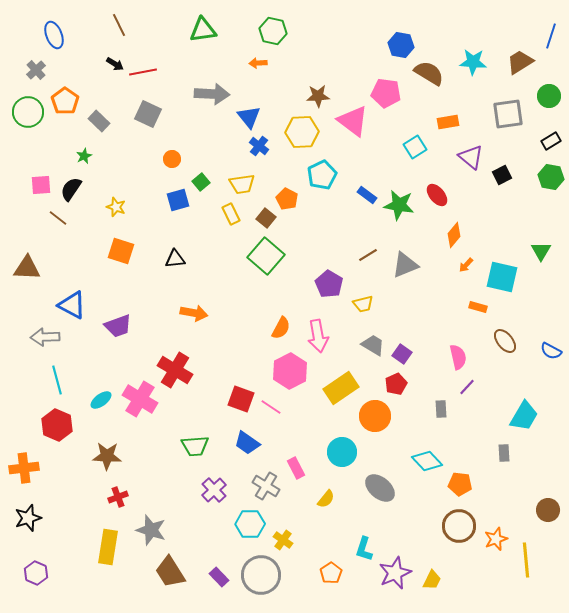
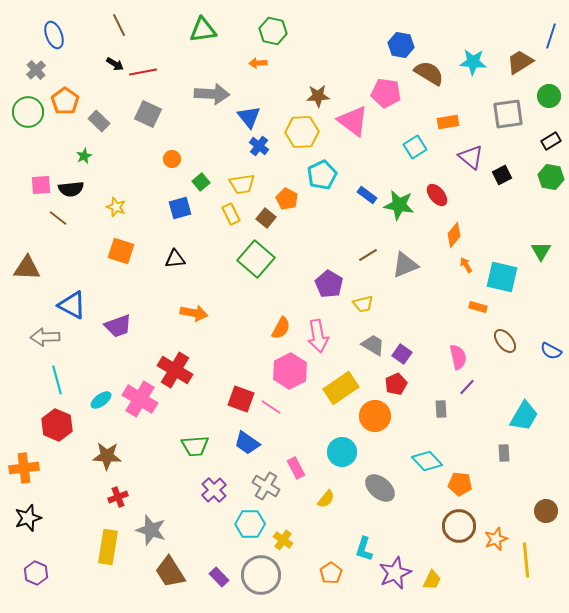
black semicircle at (71, 189): rotated 130 degrees counterclockwise
blue square at (178, 200): moved 2 px right, 8 px down
green square at (266, 256): moved 10 px left, 3 px down
orange arrow at (466, 265): rotated 105 degrees clockwise
brown circle at (548, 510): moved 2 px left, 1 px down
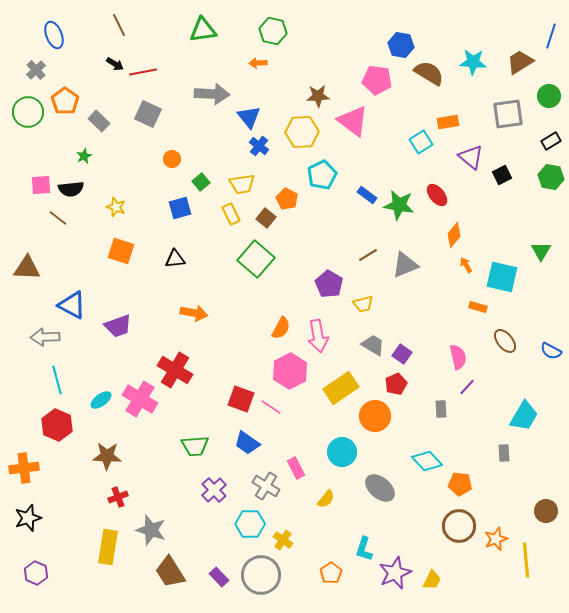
pink pentagon at (386, 93): moved 9 px left, 13 px up
cyan square at (415, 147): moved 6 px right, 5 px up
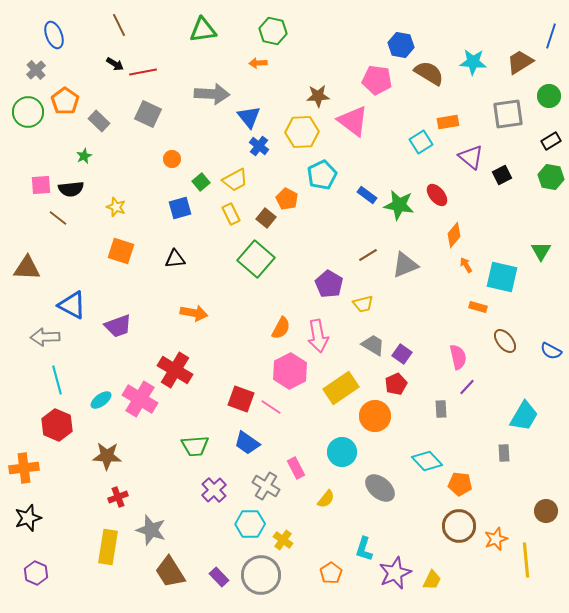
yellow trapezoid at (242, 184): moved 7 px left, 4 px up; rotated 20 degrees counterclockwise
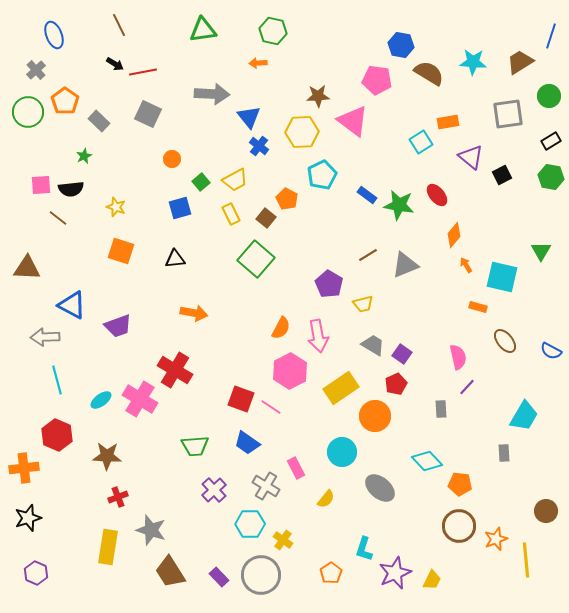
red hexagon at (57, 425): moved 10 px down
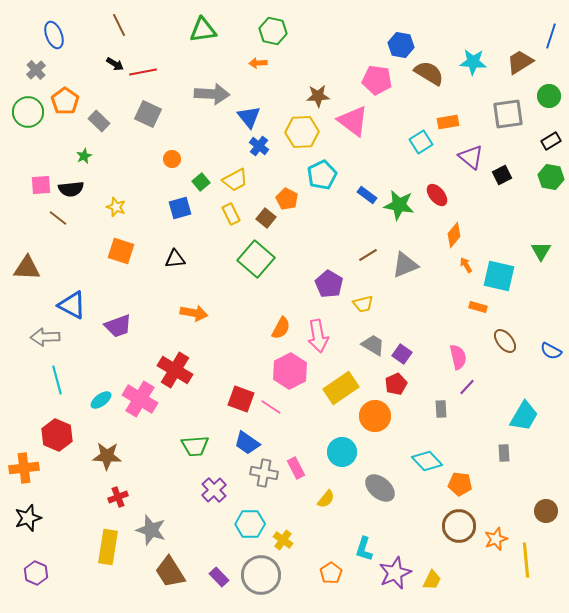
cyan square at (502, 277): moved 3 px left, 1 px up
gray cross at (266, 486): moved 2 px left, 13 px up; rotated 20 degrees counterclockwise
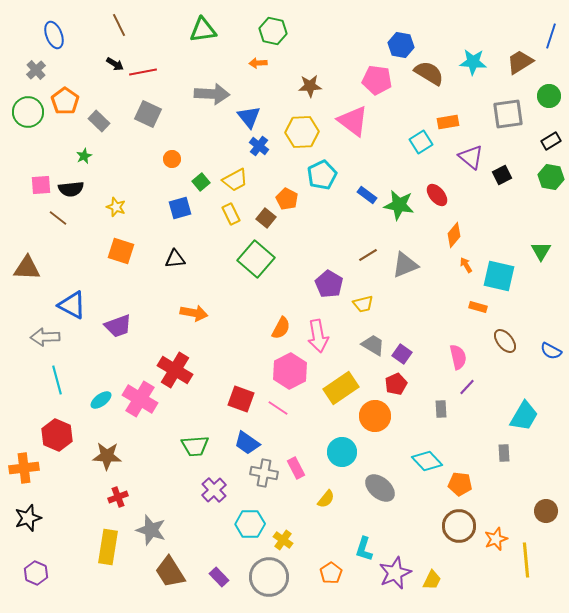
brown star at (318, 96): moved 8 px left, 10 px up
pink line at (271, 407): moved 7 px right, 1 px down
gray circle at (261, 575): moved 8 px right, 2 px down
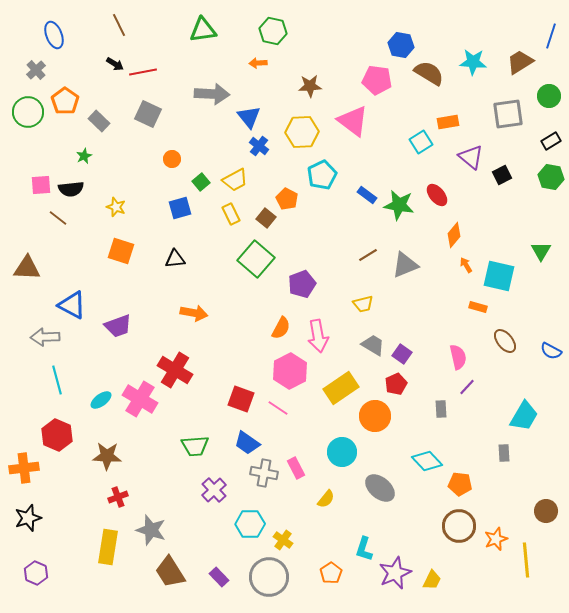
purple pentagon at (329, 284): moved 27 px left; rotated 20 degrees clockwise
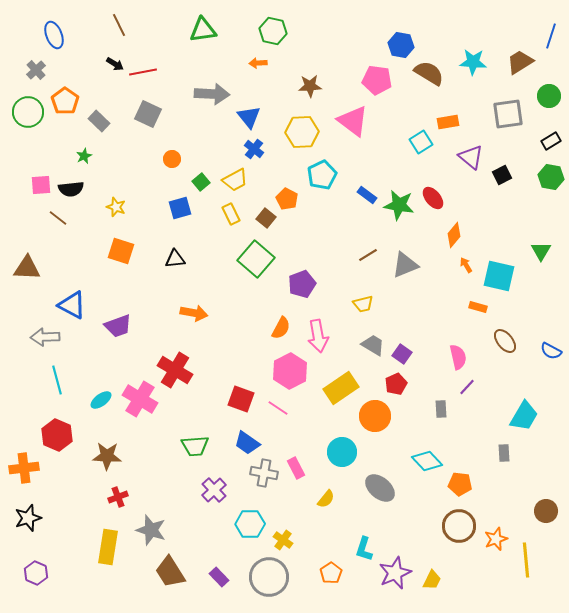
blue cross at (259, 146): moved 5 px left, 3 px down
red ellipse at (437, 195): moved 4 px left, 3 px down
